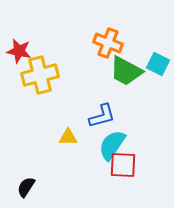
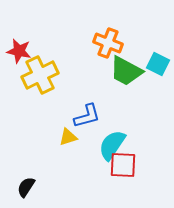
yellow cross: rotated 12 degrees counterclockwise
blue L-shape: moved 15 px left
yellow triangle: rotated 18 degrees counterclockwise
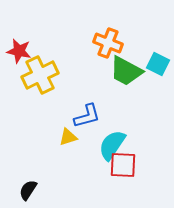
black semicircle: moved 2 px right, 3 px down
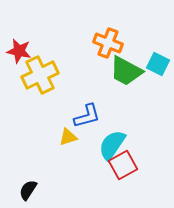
red square: rotated 32 degrees counterclockwise
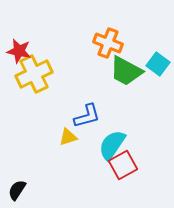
cyan square: rotated 10 degrees clockwise
yellow cross: moved 6 px left, 1 px up
black semicircle: moved 11 px left
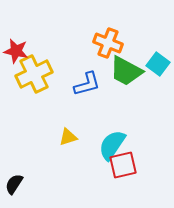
red star: moved 3 px left
blue L-shape: moved 32 px up
red square: rotated 16 degrees clockwise
black semicircle: moved 3 px left, 6 px up
